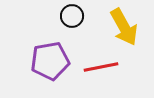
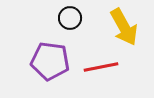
black circle: moved 2 px left, 2 px down
purple pentagon: rotated 18 degrees clockwise
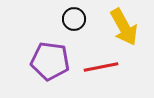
black circle: moved 4 px right, 1 px down
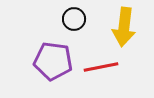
yellow arrow: rotated 36 degrees clockwise
purple pentagon: moved 3 px right
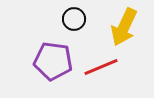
yellow arrow: rotated 18 degrees clockwise
red line: rotated 12 degrees counterclockwise
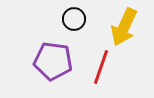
red line: rotated 48 degrees counterclockwise
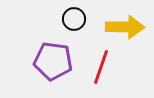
yellow arrow: moved 1 px right; rotated 114 degrees counterclockwise
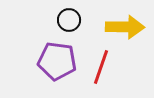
black circle: moved 5 px left, 1 px down
purple pentagon: moved 4 px right
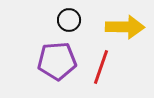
purple pentagon: rotated 12 degrees counterclockwise
